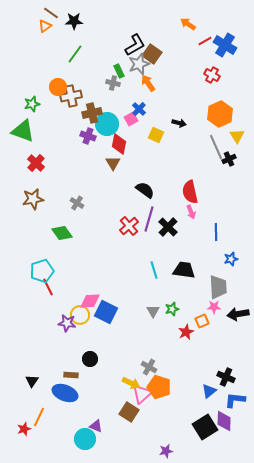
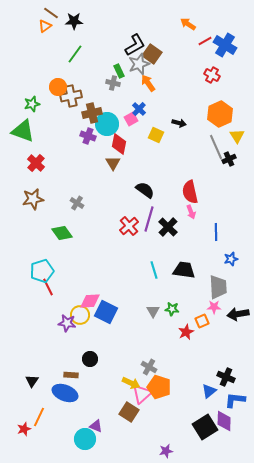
green star at (172, 309): rotated 24 degrees clockwise
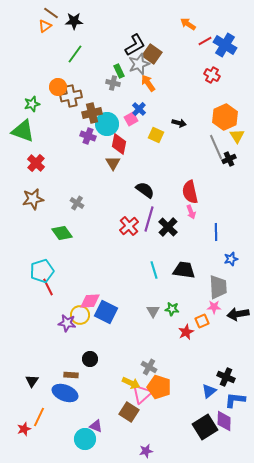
orange hexagon at (220, 114): moved 5 px right, 3 px down
purple star at (166, 451): moved 20 px left
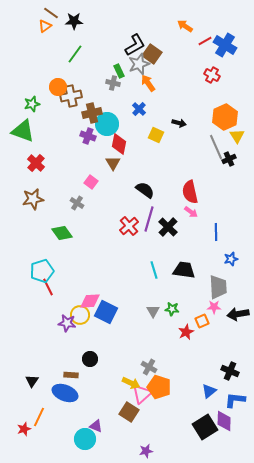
orange arrow at (188, 24): moved 3 px left, 2 px down
pink square at (131, 119): moved 40 px left, 63 px down; rotated 24 degrees counterclockwise
pink arrow at (191, 212): rotated 32 degrees counterclockwise
black cross at (226, 377): moved 4 px right, 6 px up
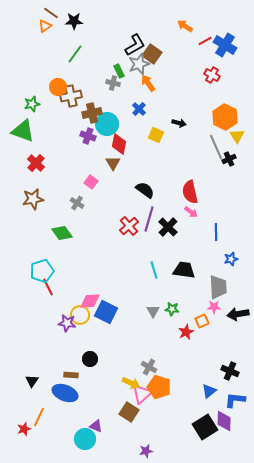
orange hexagon at (225, 117): rotated 10 degrees counterclockwise
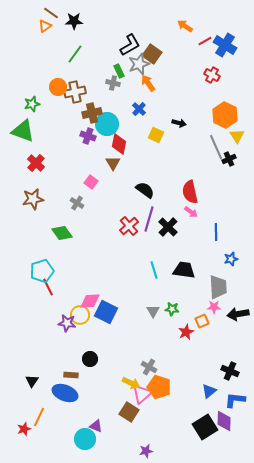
black L-shape at (135, 45): moved 5 px left
brown cross at (71, 96): moved 4 px right, 4 px up
orange hexagon at (225, 117): moved 2 px up
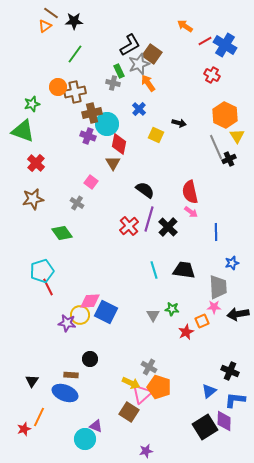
blue star at (231, 259): moved 1 px right, 4 px down
gray triangle at (153, 311): moved 4 px down
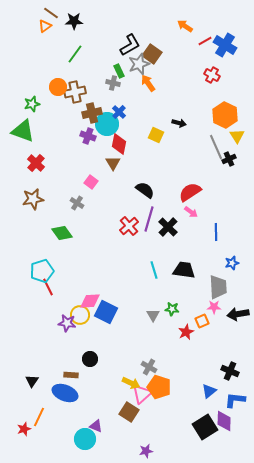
blue cross at (139, 109): moved 20 px left, 3 px down
red semicircle at (190, 192): rotated 70 degrees clockwise
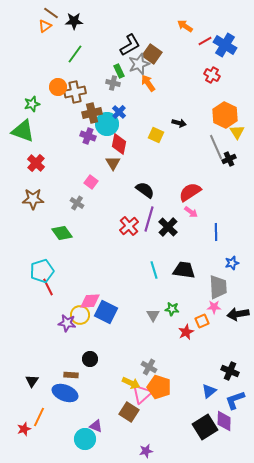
yellow triangle at (237, 136): moved 4 px up
brown star at (33, 199): rotated 10 degrees clockwise
blue L-shape at (235, 400): rotated 25 degrees counterclockwise
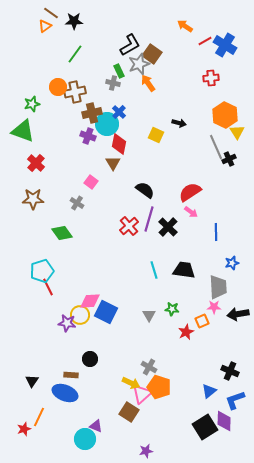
red cross at (212, 75): moved 1 px left, 3 px down; rotated 35 degrees counterclockwise
gray triangle at (153, 315): moved 4 px left
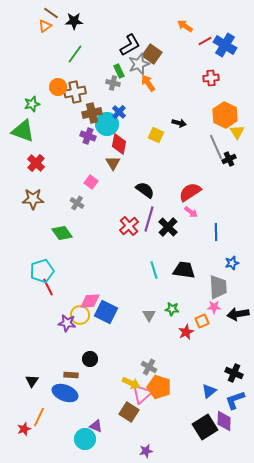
black cross at (230, 371): moved 4 px right, 2 px down
